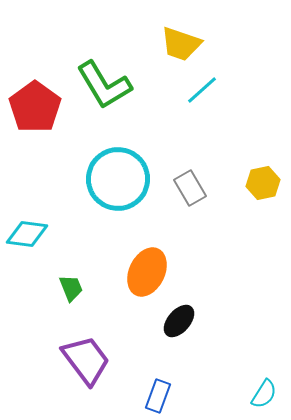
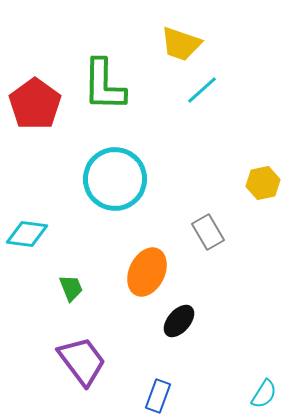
green L-shape: rotated 32 degrees clockwise
red pentagon: moved 3 px up
cyan circle: moved 3 px left
gray rectangle: moved 18 px right, 44 px down
purple trapezoid: moved 4 px left, 1 px down
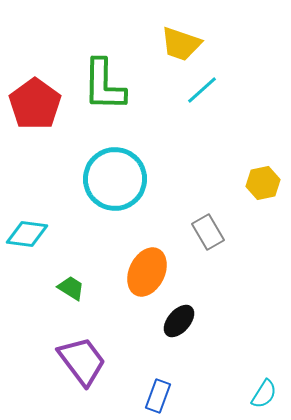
green trapezoid: rotated 36 degrees counterclockwise
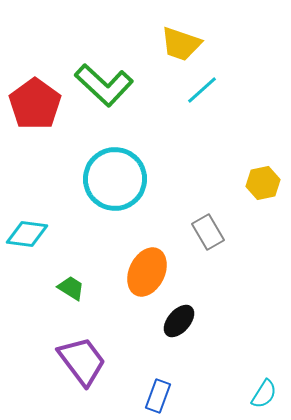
green L-shape: rotated 48 degrees counterclockwise
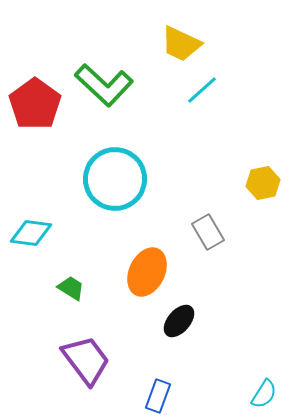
yellow trapezoid: rotated 6 degrees clockwise
cyan diamond: moved 4 px right, 1 px up
purple trapezoid: moved 4 px right, 1 px up
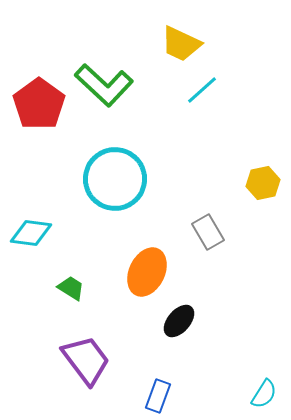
red pentagon: moved 4 px right
